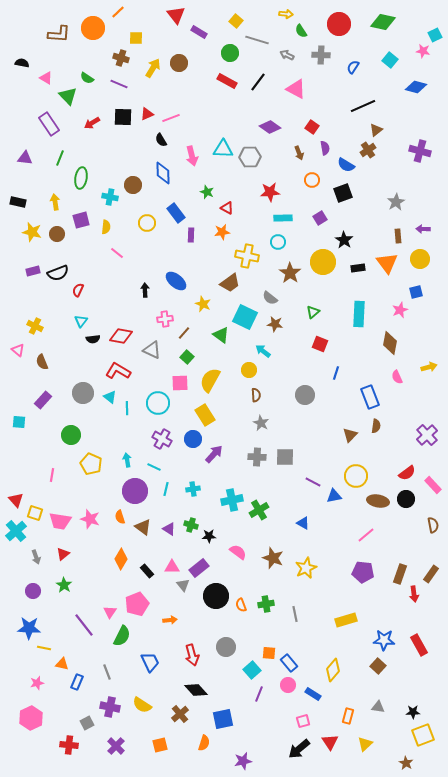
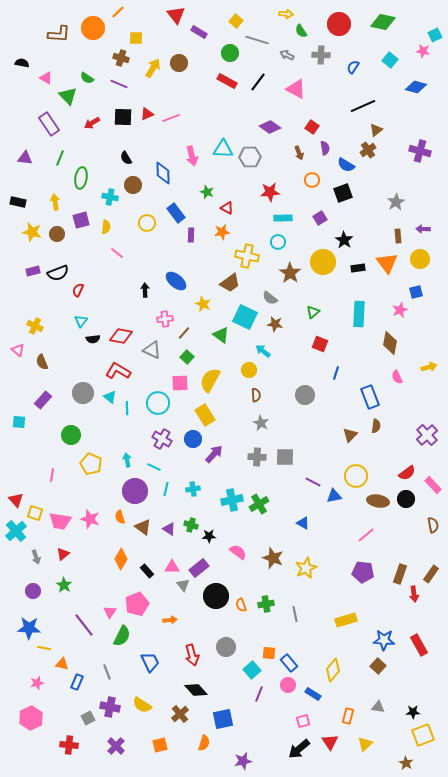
black semicircle at (161, 140): moved 35 px left, 18 px down
green cross at (259, 510): moved 6 px up
gray square at (87, 723): moved 1 px right, 5 px up
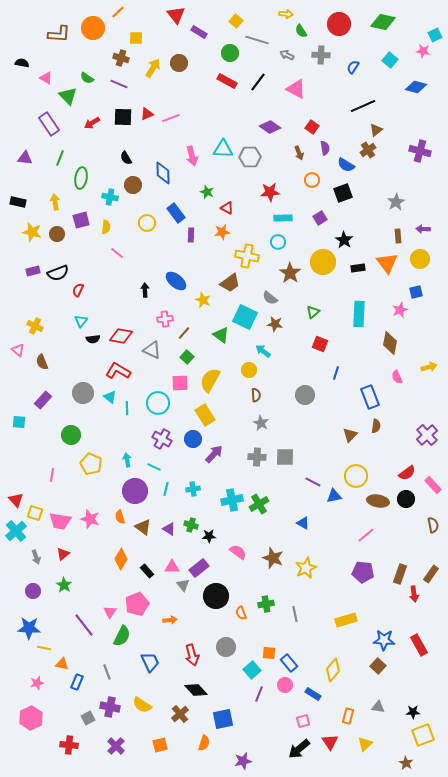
yellow star at (203, 304): moved 4 px up
orange semicircle at (241, 605): moved 8 px down
pink circle at (288, 685): moved 3 px left
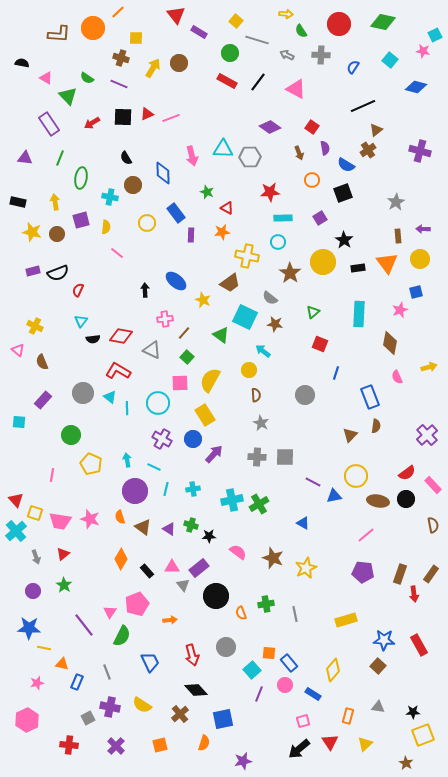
pink hexagon at (31, 718): moved 4 px left, 2 px down
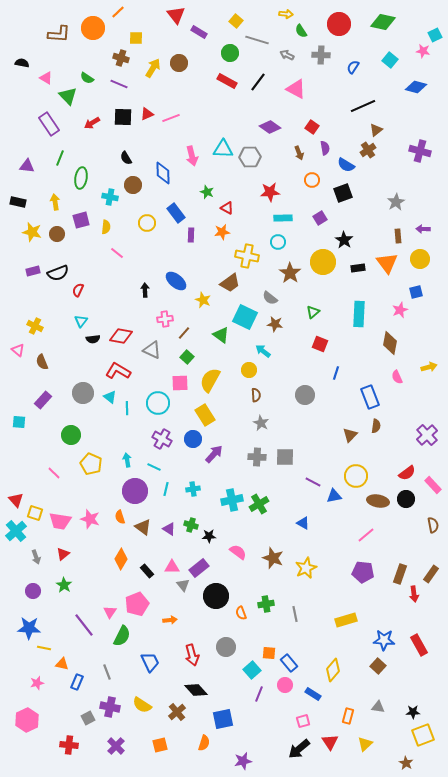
purple triangle at (25, 158): moved 2 px right, 8 px down
pink line at (52, 475): moved 2 px right, 2 px up; rotated 56 degrees counterclockwise
brown cross at (180, 714): moved 3 px left, 2 px up
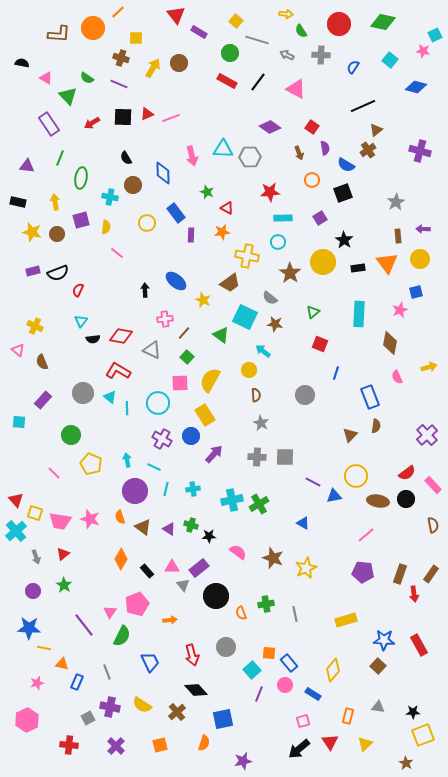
blue circle at (193, 439): moved 2 px left, 3 px up
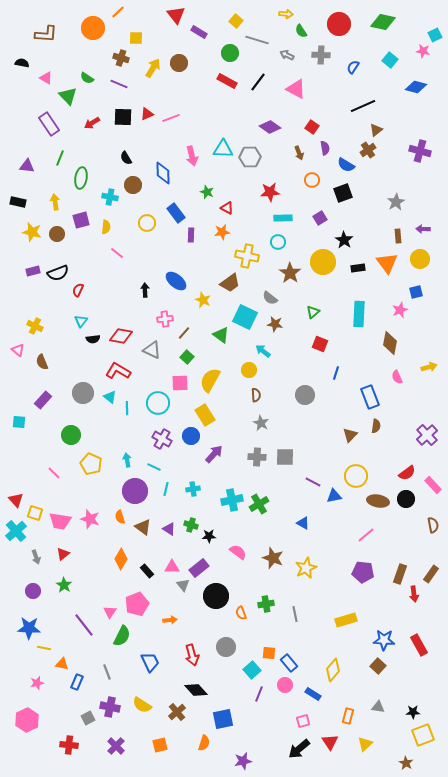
brown L-shape at (59, 34): moved 13 px left
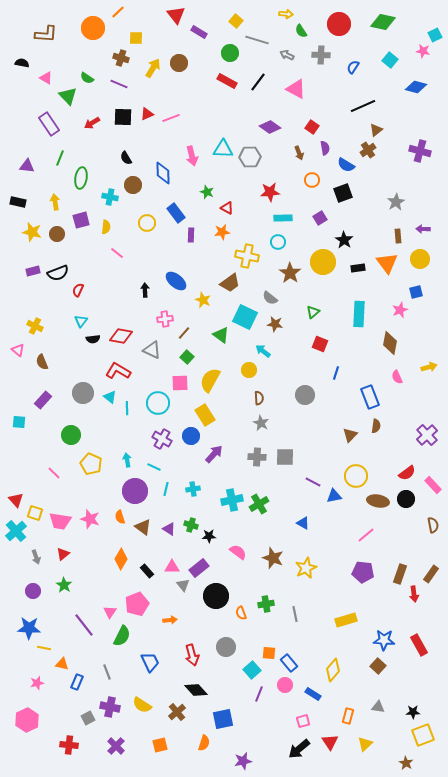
brown semicircle at (256, 395): moved 3 px right, 3 px down
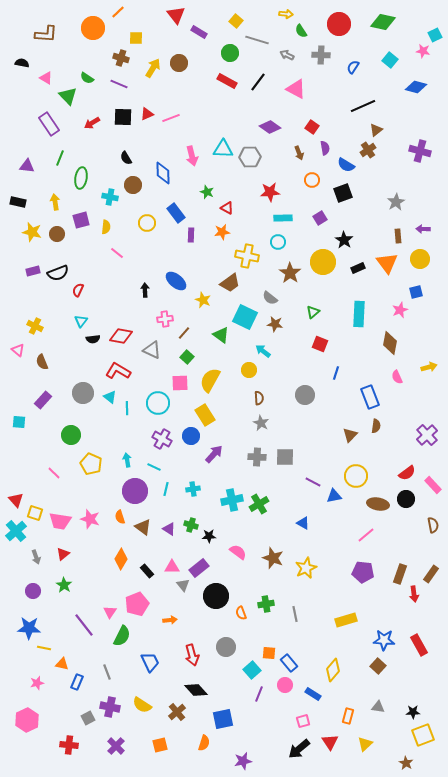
black rectangle at (358, 268): rotated 16 degrees counterclockwise
brown ellipse at (378, 501): moved 3 px down
